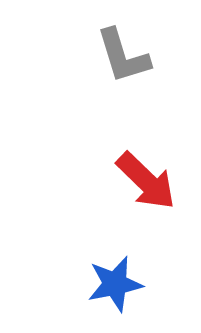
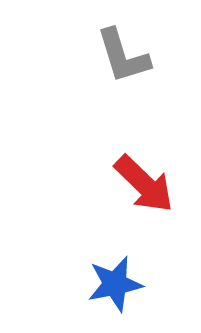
red arrow: moved 2 px left, 3 px down
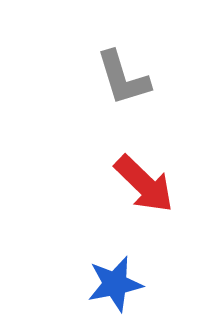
gray L-shape: moved 22 px down
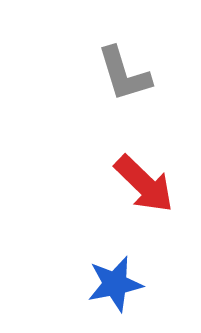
gray L-shape: moved 1 px right, 4 px up
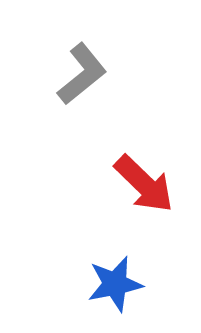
gray L-shape: moved 42 px left; rotated 112 degrees counterclockwise
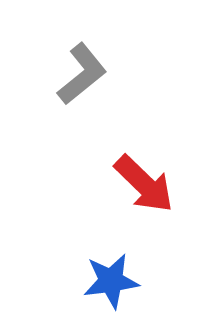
blue star: moved 4 px left, 3 px up; rotated 4 degrees clockwise
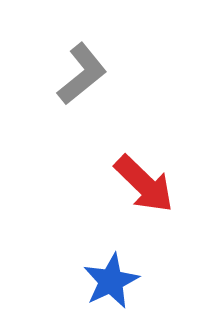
blue star: rotated 18 degrees counterclockwise
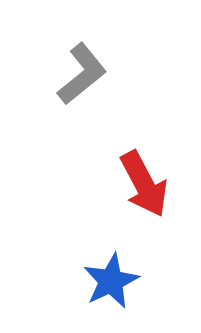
red arrow: rotated 18 degrees clockwise
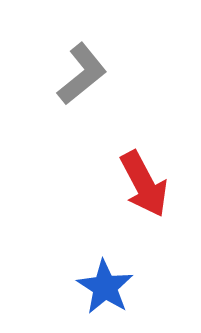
blue star: moved 6 px left, 6 px down; rotated 14 degrees counterclockwise
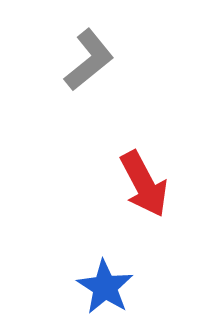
gray L-shape: moved 7 px right, 14 px up
